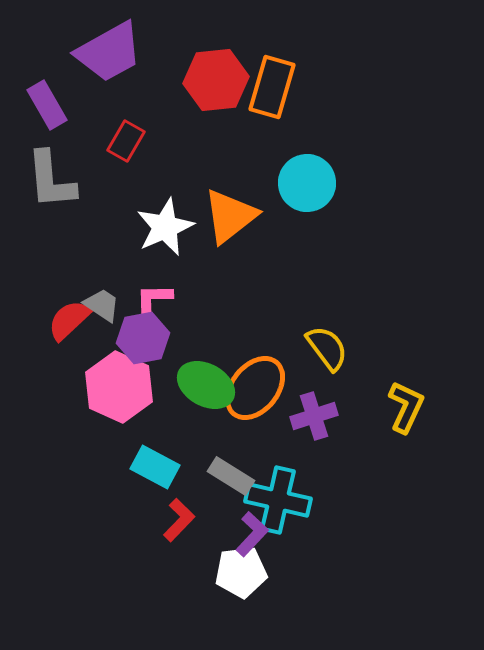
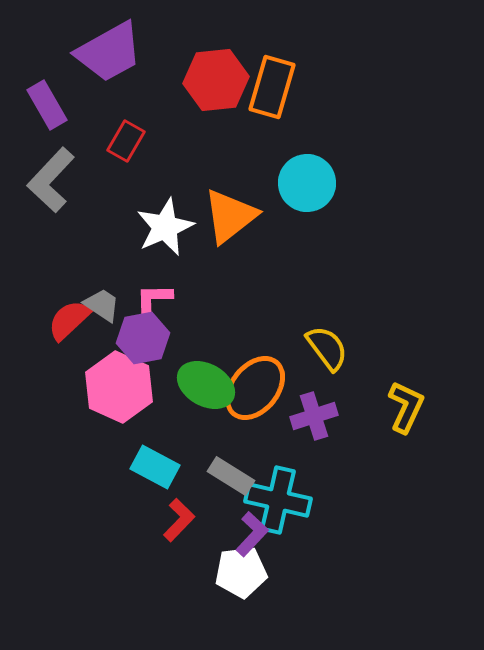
gray L-shape: rotated 48 degrees clockwise
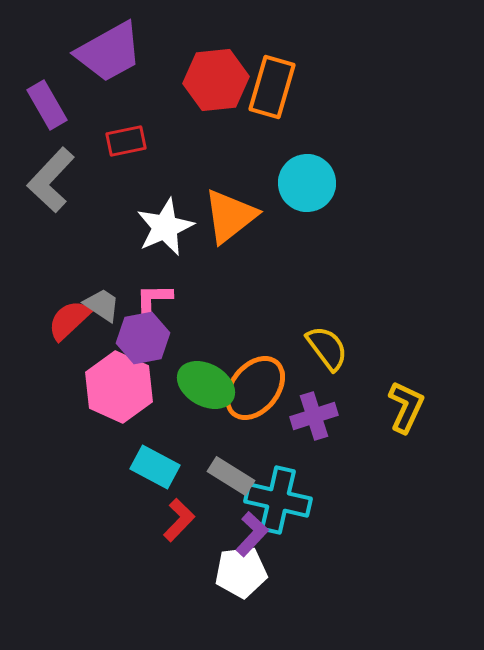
red rectangle: rotated 48 degrees clockwise
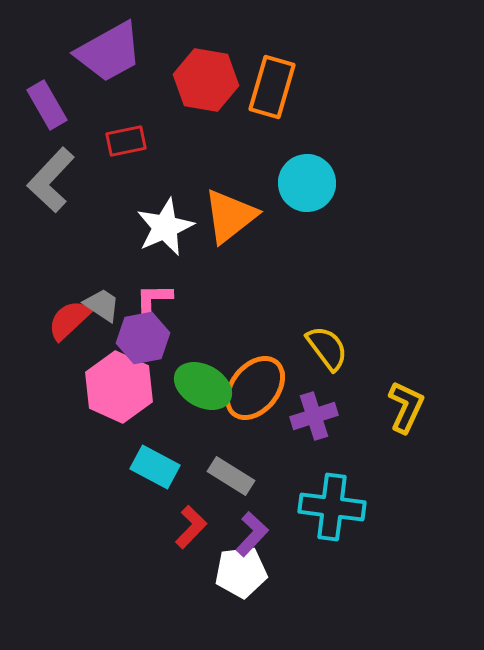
red hexagon: moved 10 px left; rotated 16 degrees clockwise
green ellipse: moved 3 px left, 1 px down
cyan cross: moved 54 px right, 7 px down; rotated 6 degrees counterclockwise
red L-shape: moved 12 px right, 7 px down
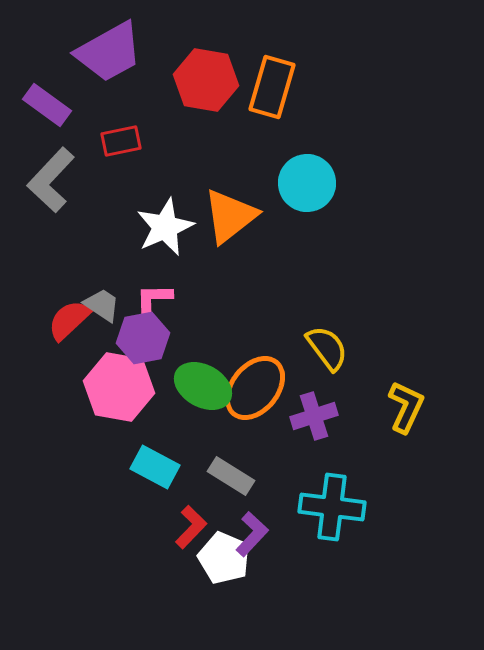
purple rectangle: rotated 24 degrees counterclockwise
red rectangle: moved 5 px left
pink hexagon: rotated 14 degrees counterclockwise
white pentagon: moved 17 px left, 14 px up; rotated 30 degrees clockwise
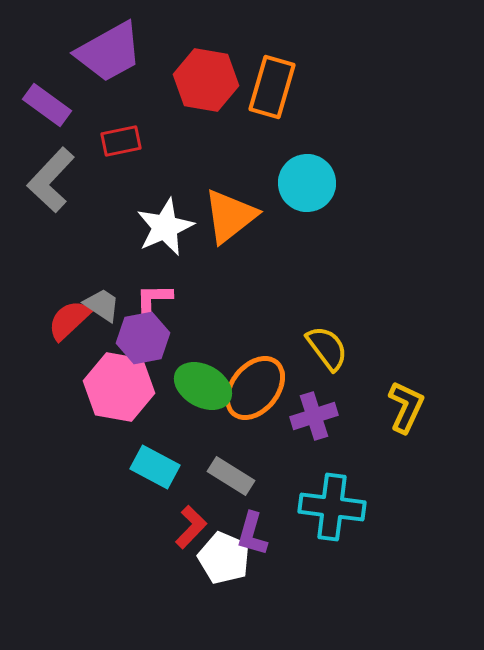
purple L-shape: rotated 153 degrees clockwise
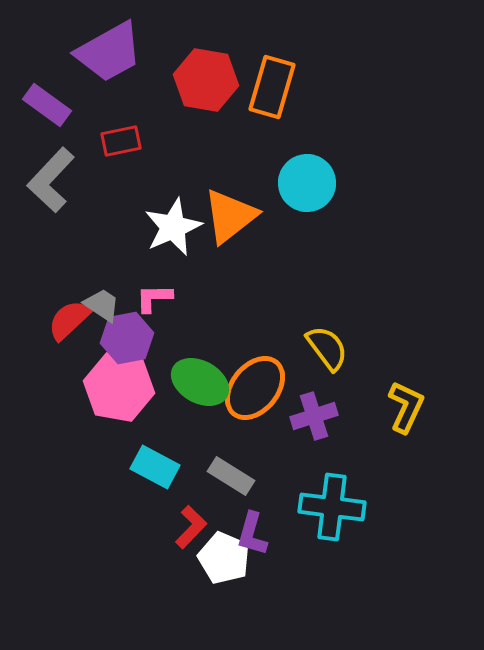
white star: moved 8 px right
purple hexagon: moved 16 px left
green ellipse: moved 3 px left, 4 px up
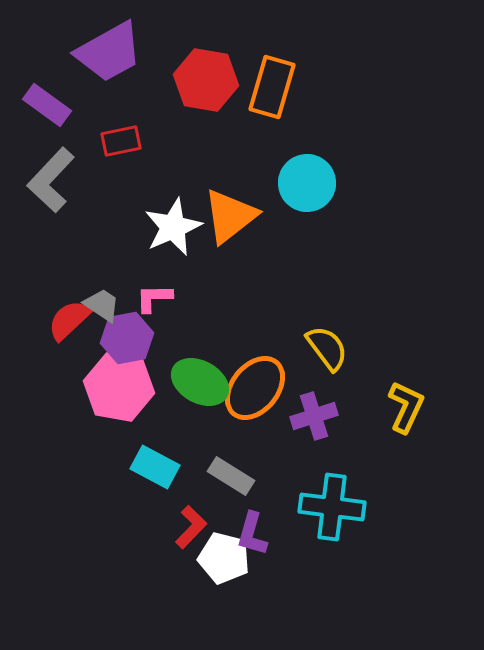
white pentagon: rotated 9 degrees counterclockwise
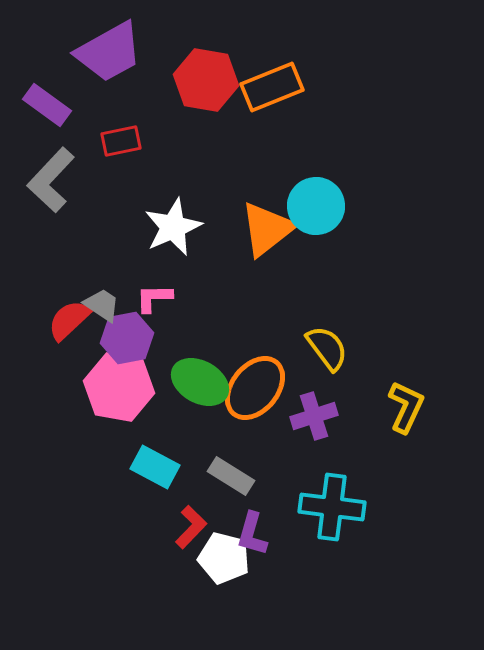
orange rectangle: rotated 52 degrees clockwise
cyan circle: moved 9 px right, 23 px down
orange triangle: moved 37 px right, 13 px down
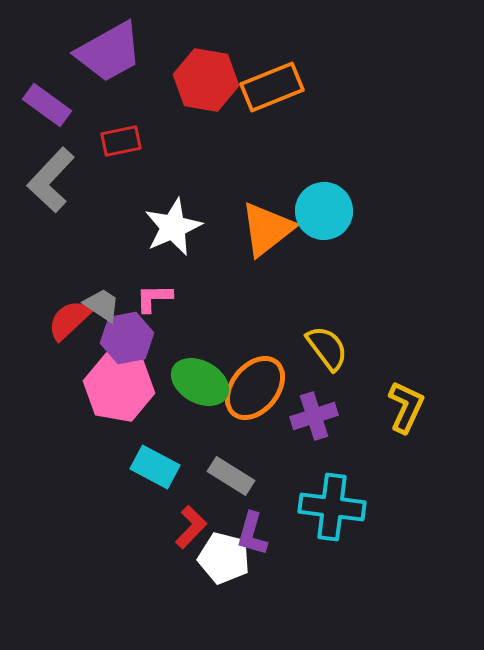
cyan circle: moved 8 px right, 5 px down
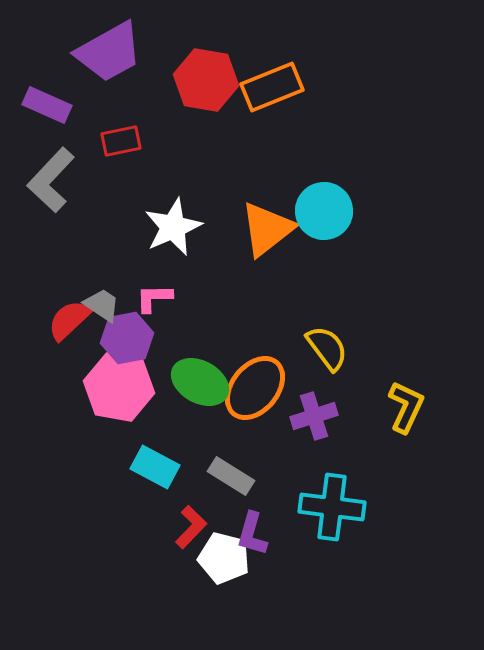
purple rectangle: rotated 12 degrees counterclockwise
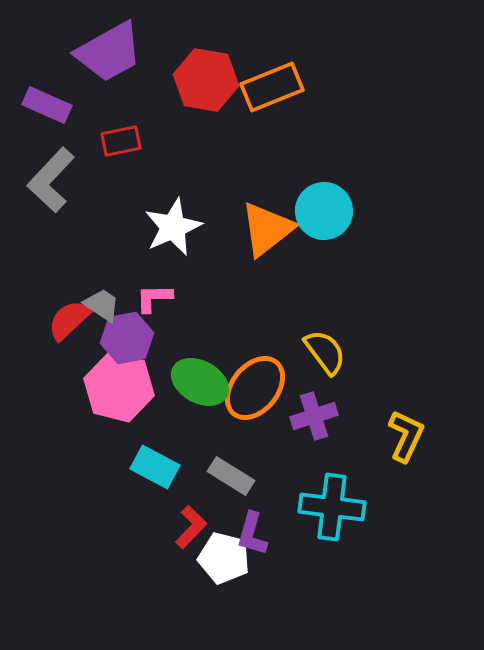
yellow semicircle: moved 2 px left, 4 px down
pink hexagon: rotated 4 degrees clockwise
yellow L-shape: moved 29 px down
